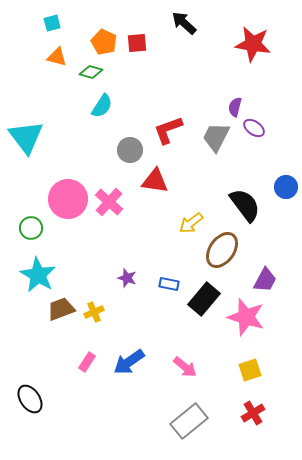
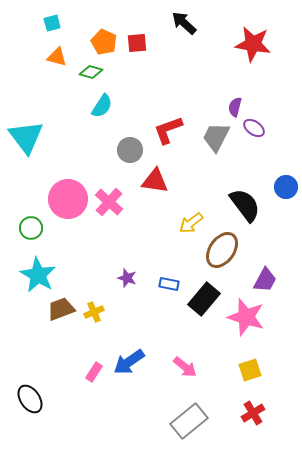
pink rectangle: moved 7 px right, 10 px down
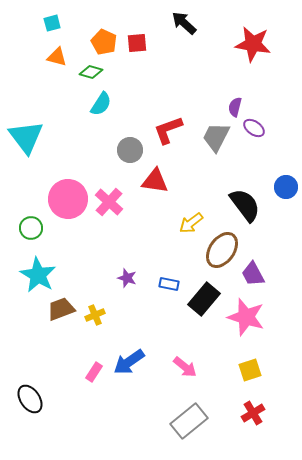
cyan semicircle: moved 1 px left, 2 px up
purple trapezoid: moved 12 px left, 6 px up; rotated 124 degrees clockwise
yellow cross: moved 1 px right, 3 px down
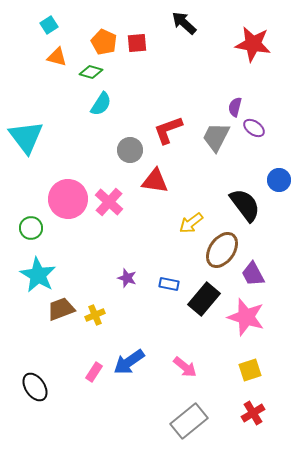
cyan square: moved 3 px left, 2 px down; rotated 18 degrees counterclockwise
blue circle: moved 7 px left, 7 px up
black ellipse: moved 5 px right, 12 px up
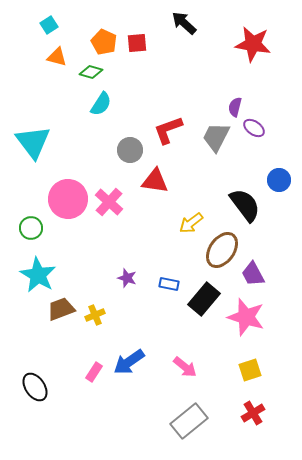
cyan triangle: moved 7 px right, 5 px down
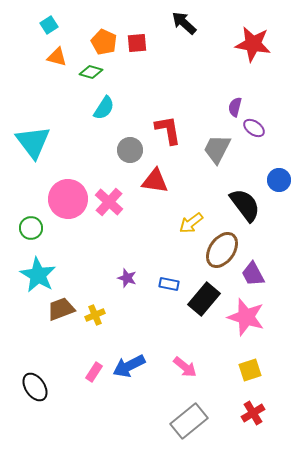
cyan semicircle: moved 3 px right, 4 px down
red L-shape: rotated 100 degrees clockwise
gray trapezoid: moved 1 px right, 12 px down
blue arrow: moved 4 px down; rotated 8 degrees clockwise
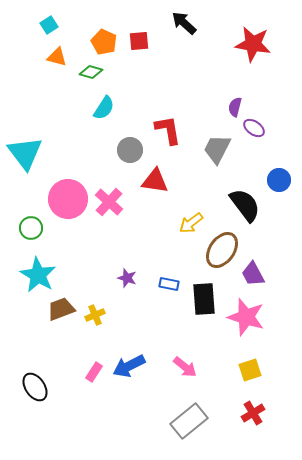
red square: moved 2 px right, 2 px up
cyan triangle: moved 8 px left, 11 px down
black rectangle: rotated 44 degrees counterclockwise
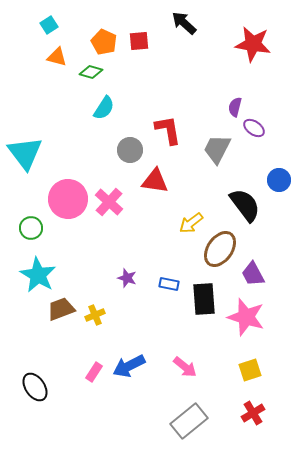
brown ellipse: moved 2 px left, 1 px up
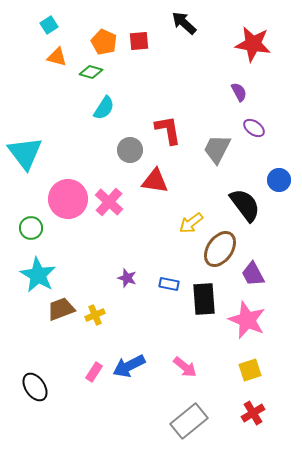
purple semicircle: moved 4 px right, 15 px up; rotated 138 degrees clockwise
pink star: moved 1 px right, 3 px down; rotated 6 degrees clockwise
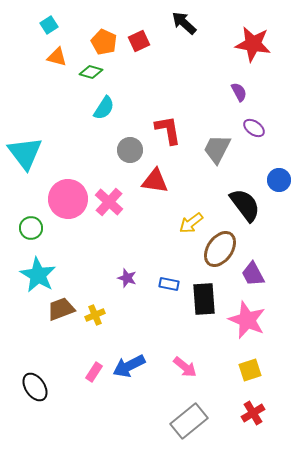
red square: rotated 20 degrees counterclockwise
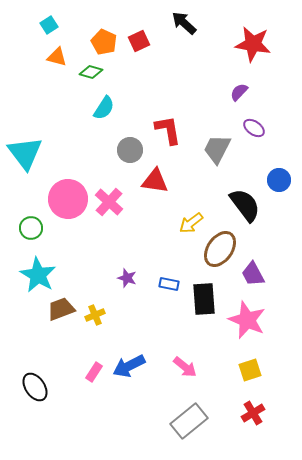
purple semicircle: rotated 108 degrees counterclockwise
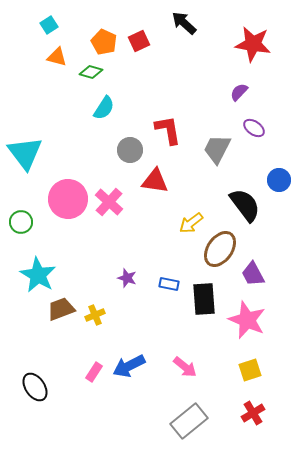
green circle: moved 10 px left, 6 px up
